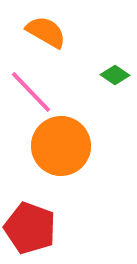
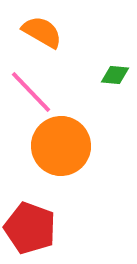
orange semicircle: moved 4 px left
green diamond: rotated 28 degrees counterclockwise
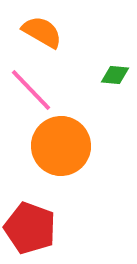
pink line: moved 2 px up
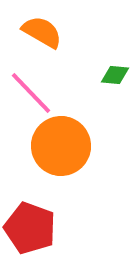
pink line: moved 3 px down
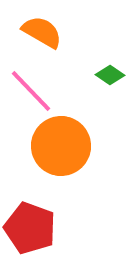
green diamond: moved 5 px left; rotated 28 degrees clockwise
pink line: moved 2 px up
